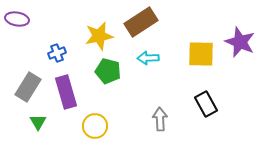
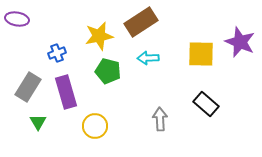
black rectangle: rotated 20 degrees counterclockwise
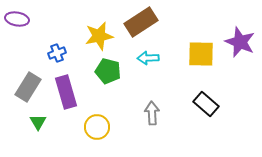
gray arrow: moved 8 px left, 6 px up
yellow circle: moved 2 px right, 1 px down
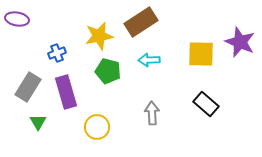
cyan arrow: moved 1 px right, 2 px down
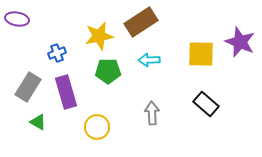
green pentagon: rotated 15 degrees counterclockwise
green triangle: rotated 30 degrees counterclockwise
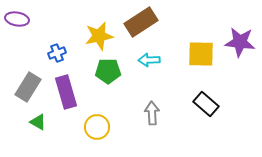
purple star: rotated 16 degrees counterclockwise
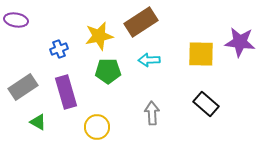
purple ellipse: moved 1 px left, 1 px down
blue cross: moved 2 px right, 4 px up
gray rectangle: moved 5 px left; rotated 24 degrees clockwise
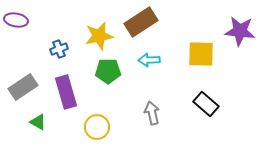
purple star: moved 11 px up
gray arrow: rotated 10 degrees counterclockwise
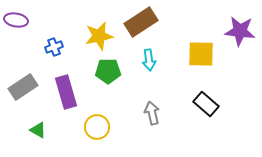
blue cross: moved 5 px left, 2 px up
cyan arrow: rotated 95 degrees counterclockwise
green triangle: moved 8 px down
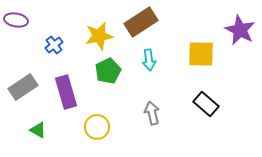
purple star: moved 1 px up; rotated 20 degrees clockwise
blue cross: moved 2 px up; rotated 18 degrees counterclockwise
green pentagon: rotated 25 degrees counterclockwise
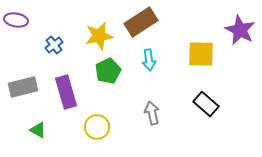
gray rectangle: rotated 20 degrees clockwise
